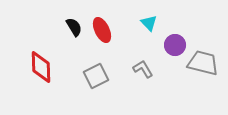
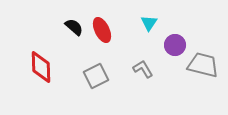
cyan triangle: rotated 18 degrees clockwise
black semicircle: rotated 18 degrees counterclockwise
gray trapezoid: moved 2 px down
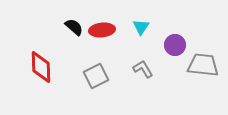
cyan triangle: moved 8 px left, 4 px down
red ellipse: rotated 70 degrees counterclockwise
gray trapezoid: rotated 8 degrees counterclockwise
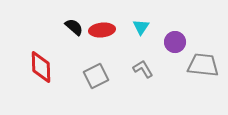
purple circle: moved 3 px up
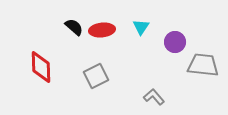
gray L-shape: moved 11 px right, 28 px down; rotated 10 degrees counterclockwise
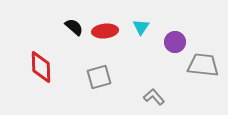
red ellipse: moved 3 px right, 1 px down
gray square: moved 3 px right, 1 px down; rotated 10 degrees clockwise
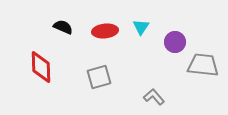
black semicircle: moved 11 px left; rotated 18 degrees counterclockwise
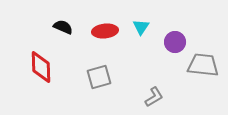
gray L-shape: rotated 100 degrees clockwise
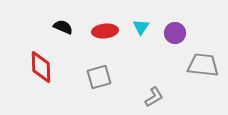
purple circle: moved 9 px up
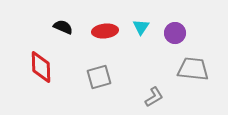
gray trapezoid: moved 10 px left, 4 px down
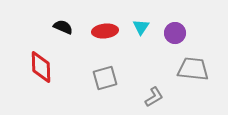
gray square: moved 6 px right, 1 px down
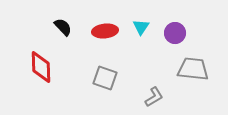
black semicircle: rotated 24 degrees clockwise
gray square: rotated 35 degrees clockwise
